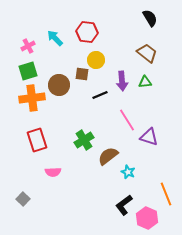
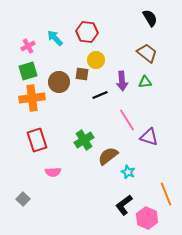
brown circle: moved 3 px up
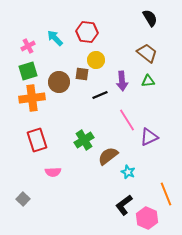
green triangle: moved 3 px right, 1 px up
purple triangle: rotated 42 degrees counterclockwise
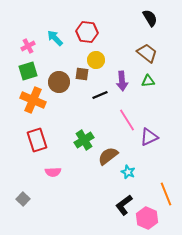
orange cross: moved 1 px right, 2 px down; rotated 30 degrees clockwise
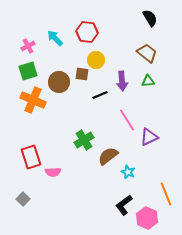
red rectangle: moved 6 px left, 17 px down
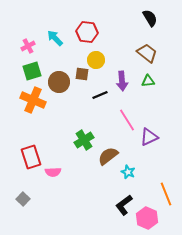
green square: moved 4 px right
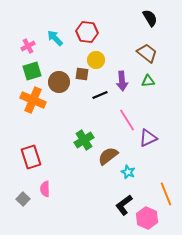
purple triangle: moved 1 px left, 1 px down
pink semicircle: moved 8 px left, 17 px down; rotated 91 degrees clockwise
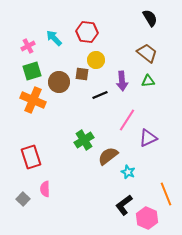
cyan arrow: moved 1 px left
pink line: rotated 65 degrees clockwise
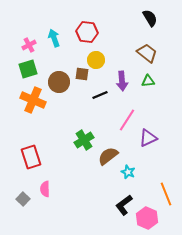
cyan arrow: rotated 24 degrees clockwise
pink cross: moved 1 px right, 1 px up
green square: moved 4 px left, 2 px up
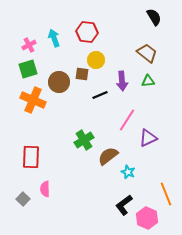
black semicircle: moved 4 px right, 1 px up
red rectangle: rotated 20 degrees clockwise
